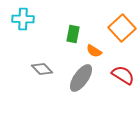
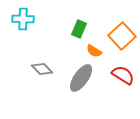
orange square: moved 8 px down
green rectangle: moved 6 px right, 5 px up; rotated 12 degrees clockwise
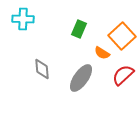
orange semicircle: moved 8 px right, 2 px down
gray diamond: rotated 40 degrees clockwise
red semicircle: rotated 75 degrees counterclockwise
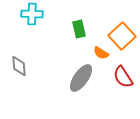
cyan cross: moved 9 px right, 5 px up
green rectangle: rotated 36 degrees counterclockwise
orange semicircle: moved 1 px left
gray diamond: moved 23 px left, 3 px up
red semicircle: moved 2 px down; rotated 80 degrees counterclockwise
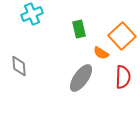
cyan cross: rotated 25 degrees counterclockwise
red semicircle: rotated 145 degrees counterclockwise
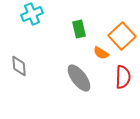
gray ellipse: moved 2 px left; rotated 72 degrees counterclockwise
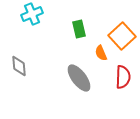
orange semicircle: rotated 35 degrees clockwise
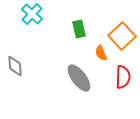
cyan cross: rotated 25 degrees counterclockwise
gray diamond: moved 4 px left
